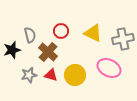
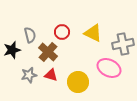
red circle: moved 1 px right, 1 px down
gray cross: moved 5 px down
yellow circle: moved 3 px right, 7 px down
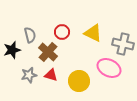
gray cross: rotated 25 degrees clockwise
yellow circle: moved 1 px right, 1 px up
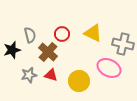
red circle: moved 2 px down
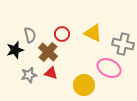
black star: moved 3 px right
red triangle: moved 2 px up
yellow circle: moved 5 px right, 4 px down
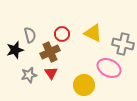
brown cross: moved 2 px right; rotated 24 degrees clockwise
red triangle: rotated 40 degrees clockwise
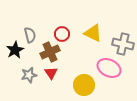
black star: rotated 12 degrees counterclockwise
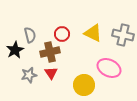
gray cross: moved 9 px up
brown cross: rotated 12 degrees clockwise
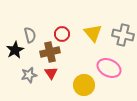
yellow triangle: rotated 24 degrees clockwise
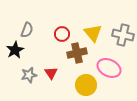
gray semicircle: moved 3 px left, 5 px up; rotated 35 degrees clockwise
brown cross: moved 27 px right, 1 px down
yellow circle: moved 2 px right
